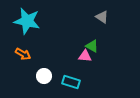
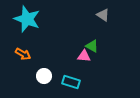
gray triangle: moved 1 px right, 2 px up
cyan star: moved 2 px up; rotated 8 degrees clockwise
pink triangle: moved 1 px left
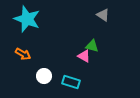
green triangle: rotated 16 degrees counterclockwise
pink triangle: rotated 24 degrees clockwise
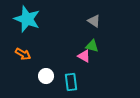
gray triangle: moved 9 px left, 6 px down
white circle: moved 2 px right
cyan rectangle: rotated 66 degrees clockwise
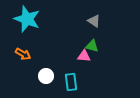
pink triangle: rotated 24 degrees counterclockwise
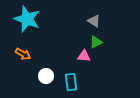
green triangle: moved 4 px right, 4 px up; rotated 40 degrees counterclockwise
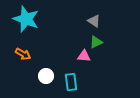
cyan star: moved 1 px left
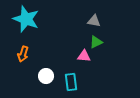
gray triangle: rotated 24 degrees counterclockwise
orange arrow: rotated 77 degrees clockwise
